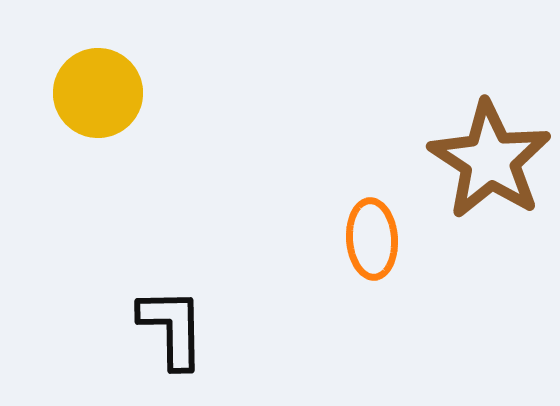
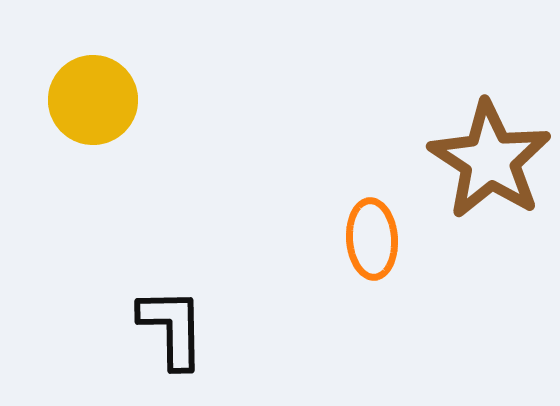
yellow circle: moved 5 px left, 7 px down
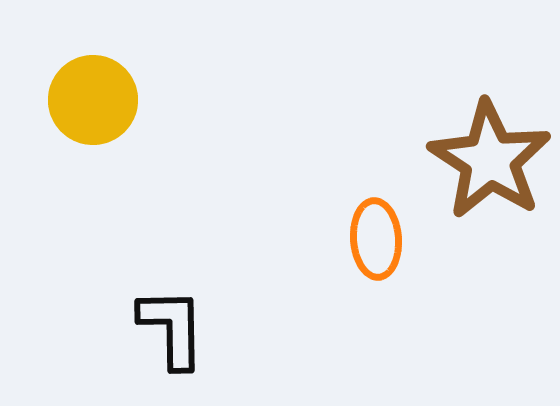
orange ellipse: moved 4 px right
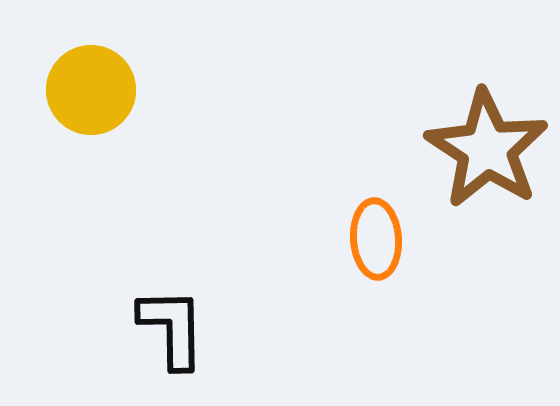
yellow circle: moved 2 px left, 10 px up
brown star: moved 3 px left, 11 px up
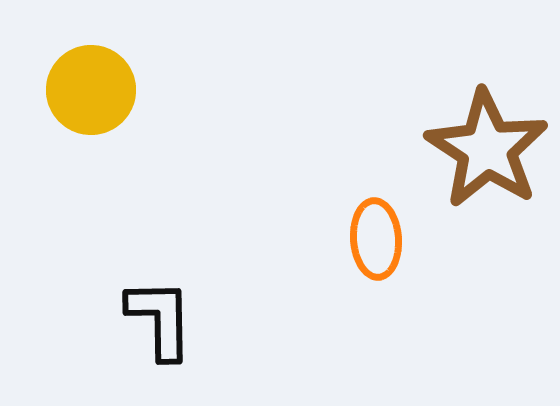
black L-shape: moved 12 px left, 9 px up
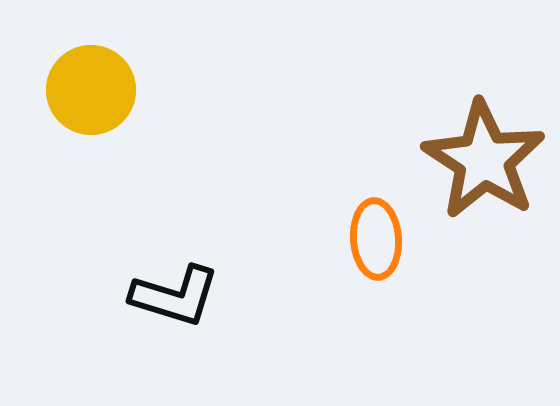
brown star: moved 3 px left, 11 px down
black L-shape: moved 15 px right, 23 px up; rotated 108 degrees clockwise
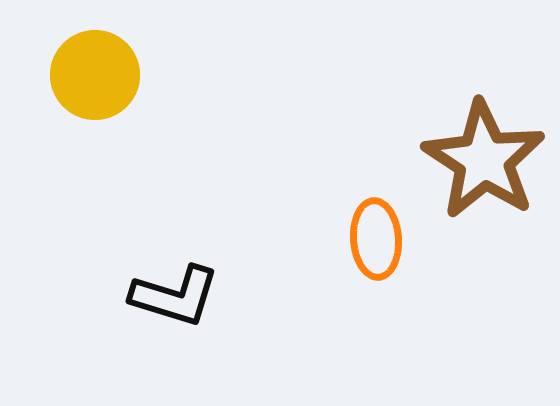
yellow circle: moved 4 px right, 15 px up
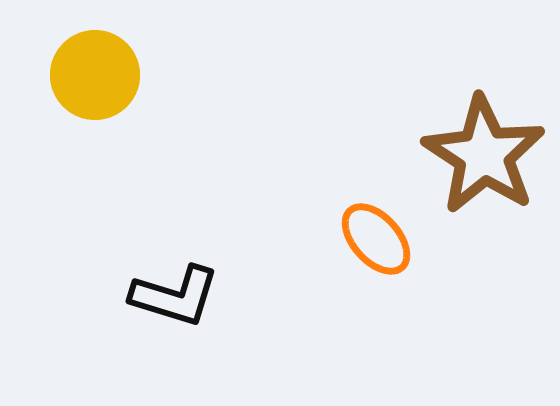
brown star: moved 5 px up
orange ellipse: rotated 38 degrees counterclockwise
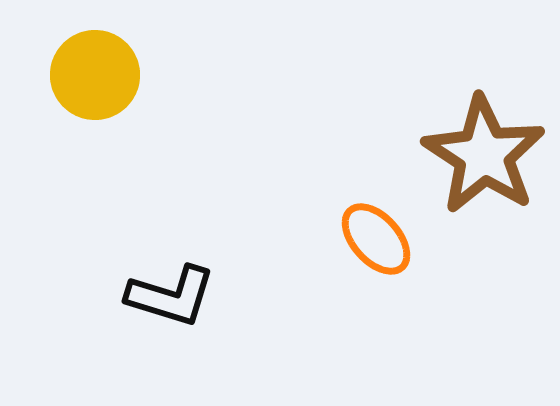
black L-shape: moved 4 px left
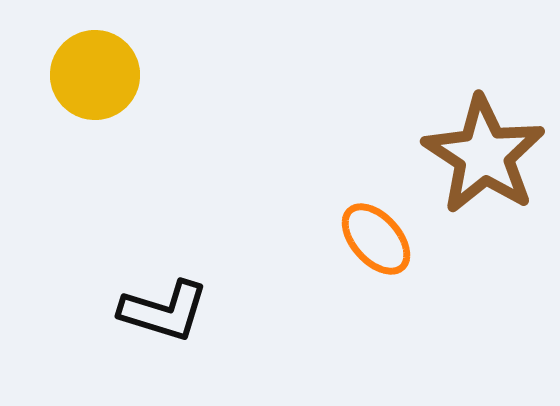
black L-shape: moved 7 px left, 15 px down
